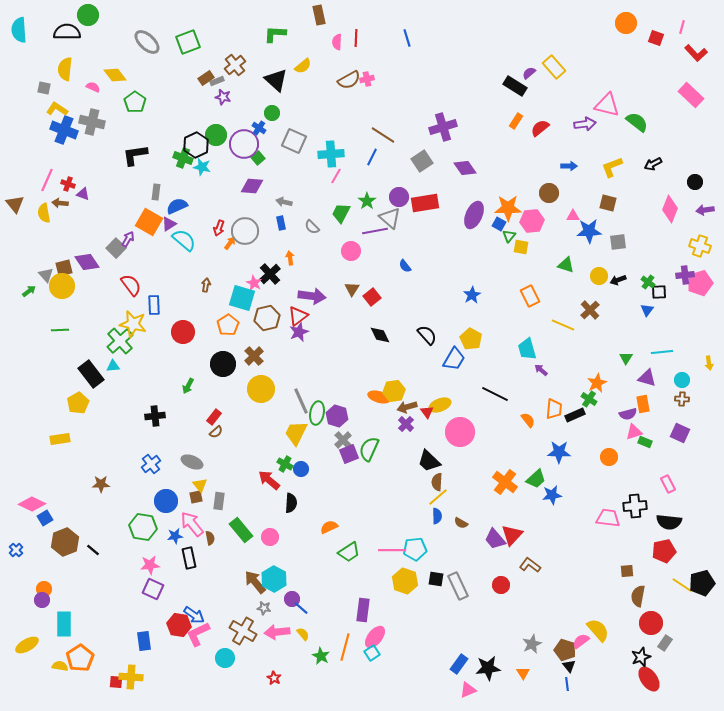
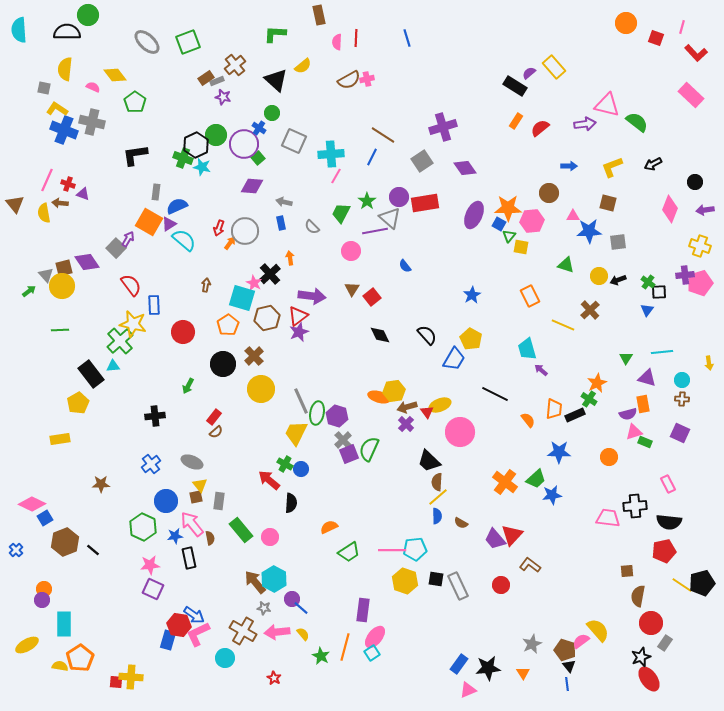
green hexagon at (143, 527): rotated 16 degrees clockwise
blue rectangle at (144, 641): moved 24 px right, 1 px up; rotated 24 degrees clockwise
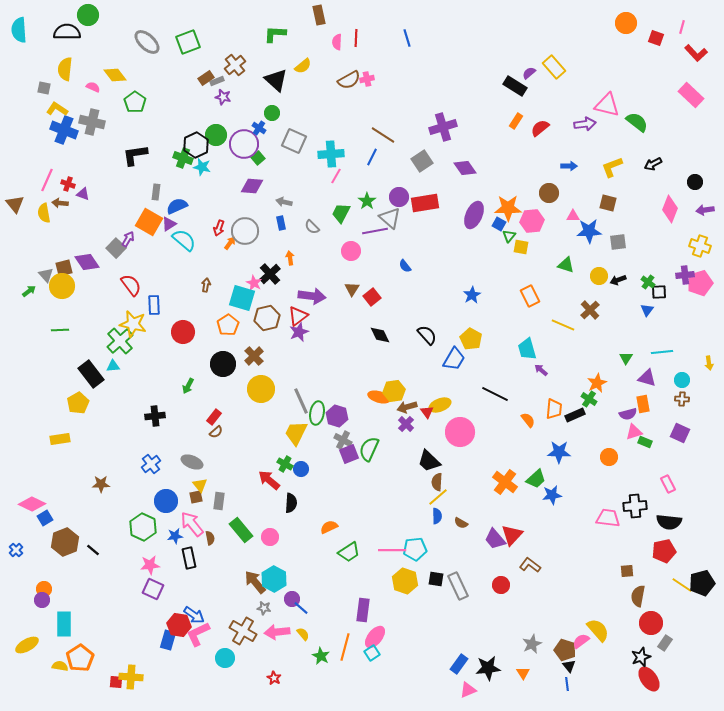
gray cross at (343, 440): rotated 18 degrees counterclockwise
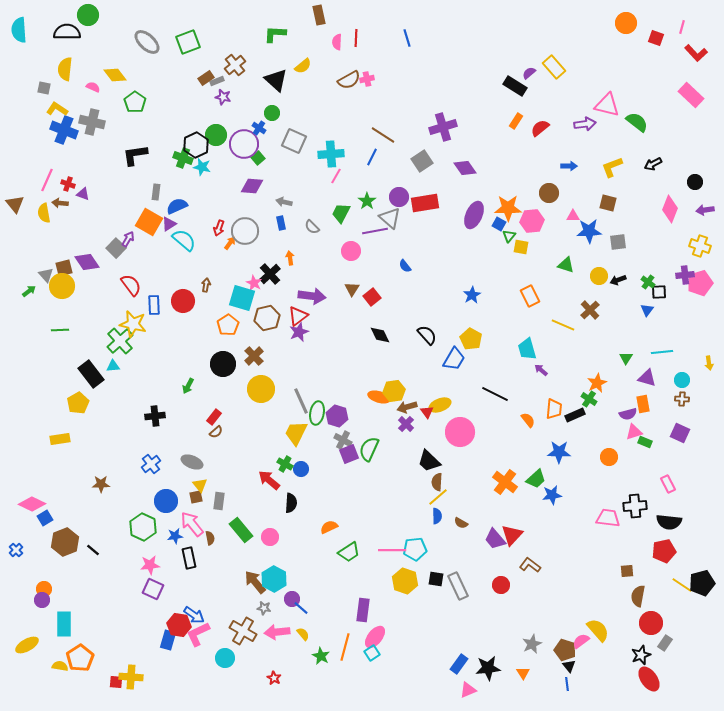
red circle at (183, 332): moved 31 px up
black star at (641, 657): moved 2 px up
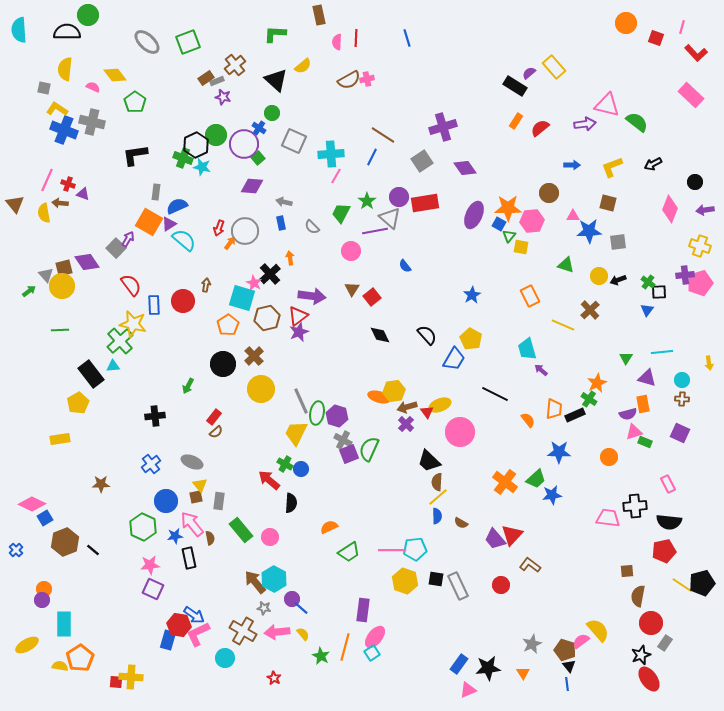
blue arrow at (569, 166): moved 3 px right, 1 px up
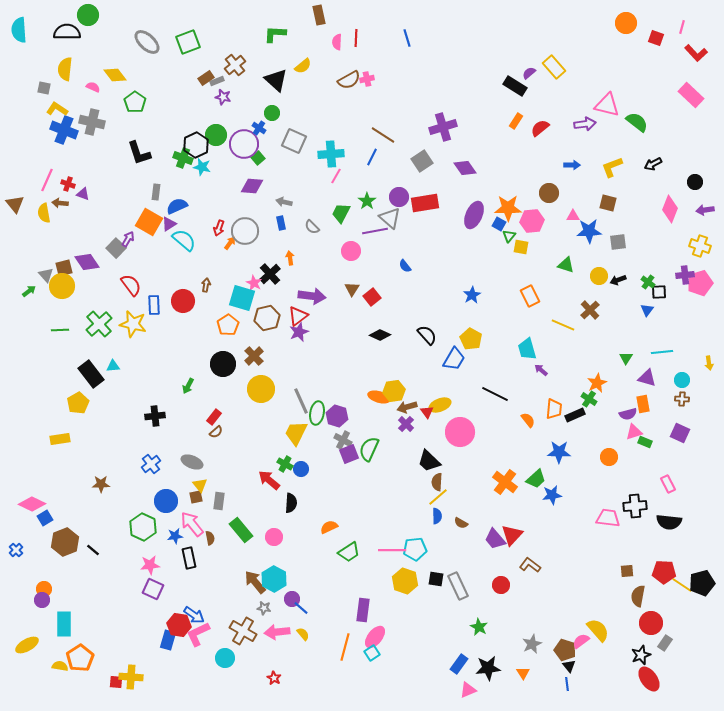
black L-shape at (135, 155): moved 4 px right, 2 px up; rotated 100 degrees counterclockwise
black diamond at (380, 335): rotated 40 degrees counterclockwise
green cross at (120, 341): moved 21 px left, 17 px up
pink circle at (270, 537): moved 4 px right
red pentagon at (664, 551): moved 21 px down; rotated 15 degrees clockwise
green star at (321, 656): moved 158 px right, 29 px up
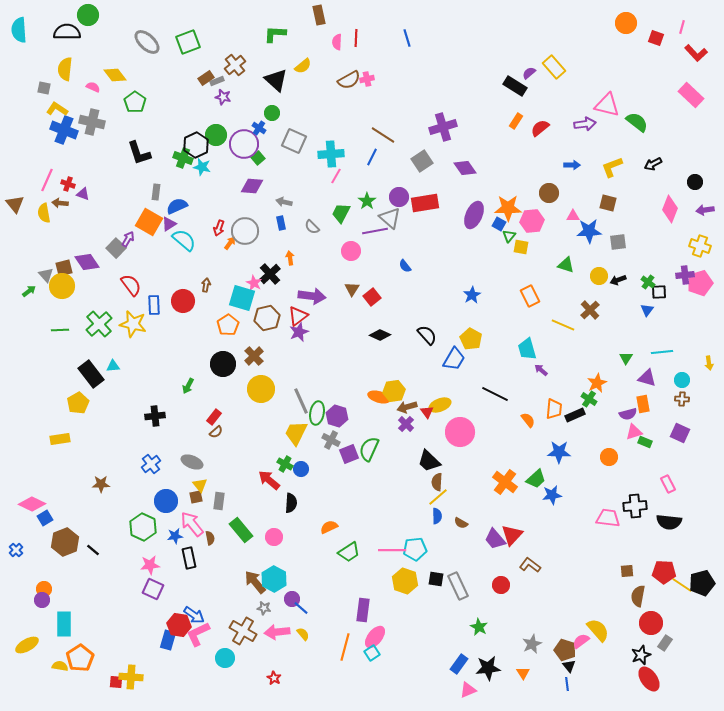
gray cross at (343, 440): moved 12 px left
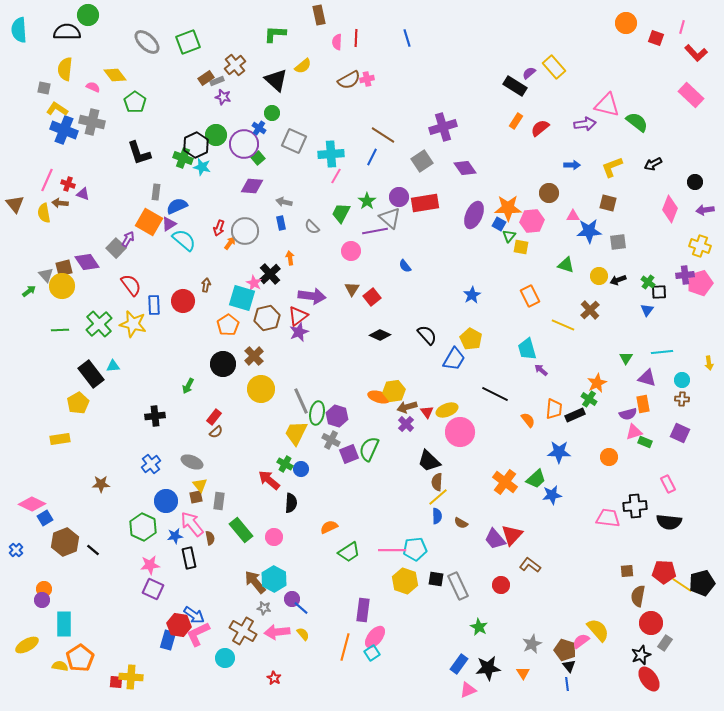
yellow ellipse at (440, 405): moved 7 px right, 5 px down
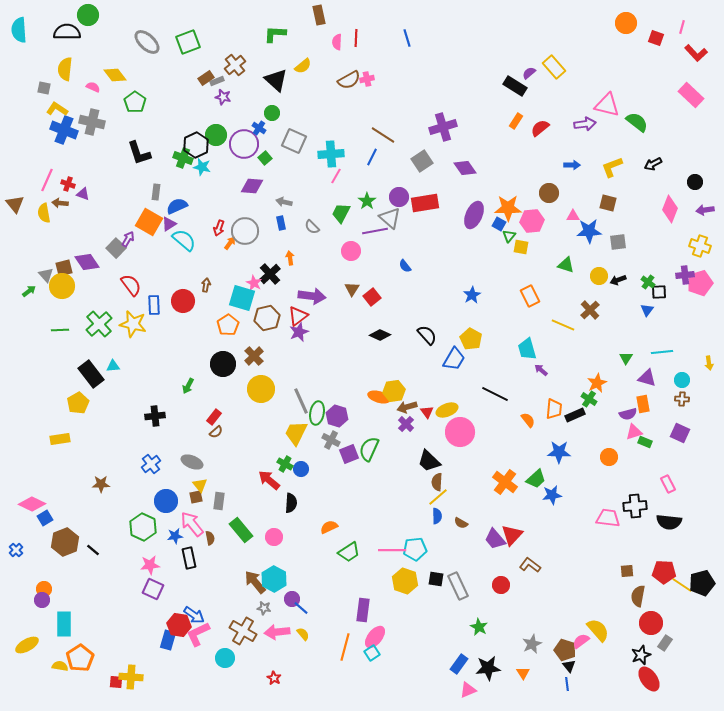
green square at (258, 158): moved 7 px right
